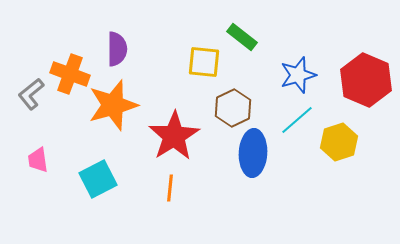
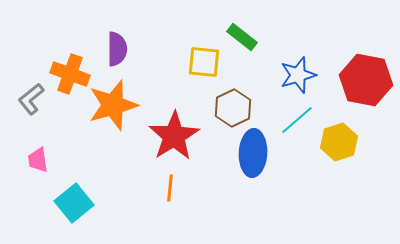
red hexagon: rotated 12 degrees counterclockwise
gray L-shape: moved 5 px down
cyan square: moved 24 px left, 24 px down; rotated 12 degrees counterclockwise
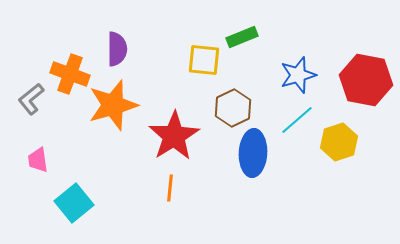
green rectangle: rotated 60 degrees counterclockwise
yellow square: moved 2 px up
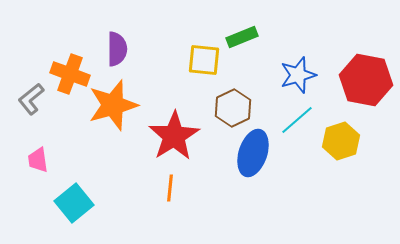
yellow hexagon: moved 2 px right, 1 px up
blue ellipse: rotated 15 degrees clockwise
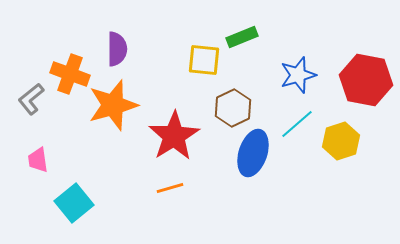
cyan line: moved 4 px down
orange line: rotated 68 degrees clockwise
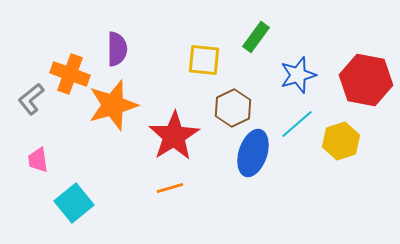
green rectangle: moved 14 px right; rotated 32 degrees counterclockwise
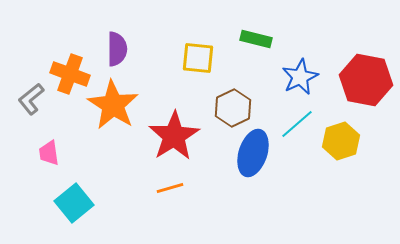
green rectangle: moved 2 px down; rotated 68 degrees clockwise
yellow square: moved 6 px left, 2 px up
blue star: moved 2 px right, 2 px down; rotated 9 degrees counterclockwise
orange star: rotated 24 degrees counterclockwise
pink trapezoid: moved 11 px right, 7 px up
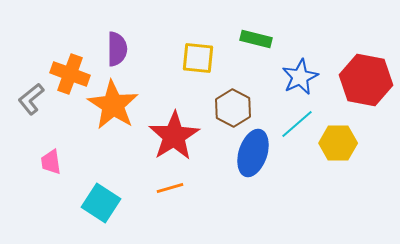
brown hexagon: rotated 6 degrees counterclockwise
yellow hexagon: moved 3 px left, 2 px down; rotated 18 degrees clockwise
pink trapezoid: moved 2 px right, 9 px down
cyan square: moved 27 px right; rotated 18 degrees counterclockwise
